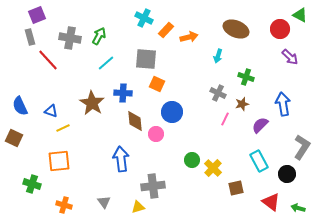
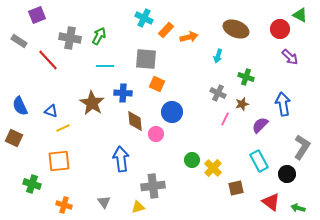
gray rectangle at (30, 37): moved 11 px left, 4 px down; rotated 42 degrees counterclockwise
cyan line at (106, 63): moved 1 px left, 3 px down; rotated 42 degrees clockwise
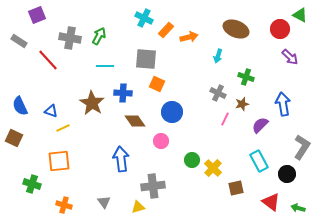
brown diamond at (135, 121): rotated 30 degrees counterclockwise
pink circle at (156, 134): moved 5 px right, 7 px down
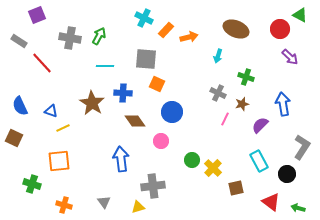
red line at (48, 60): moved 6 px left, 3 px down
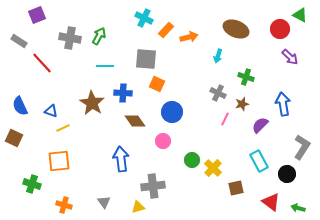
pink circle at (161, 141): moved 2 px right
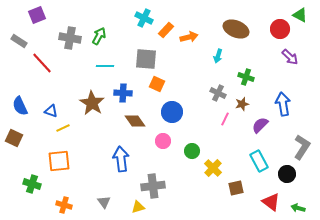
green circle at (192, 160): moved 9 px up
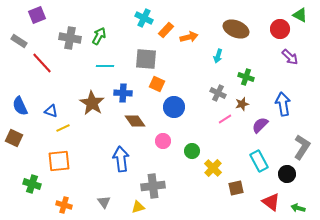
blue circle at (172, 112): moved 2 px right, 5 px up
pink line at (225, 119): rotated 32 degrees clockwise
